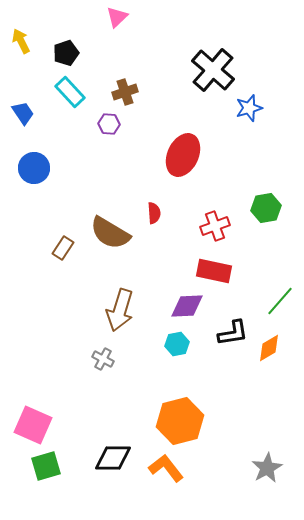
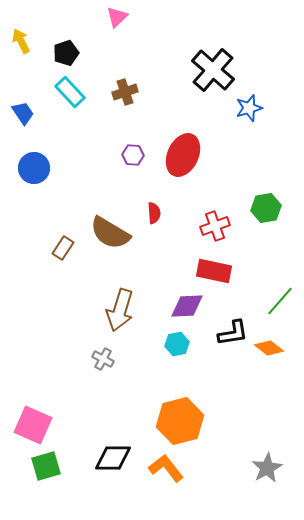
purple hexagon: moved 24 px right, 31 px down
orange diamond: rotated 68 degrees clockwise
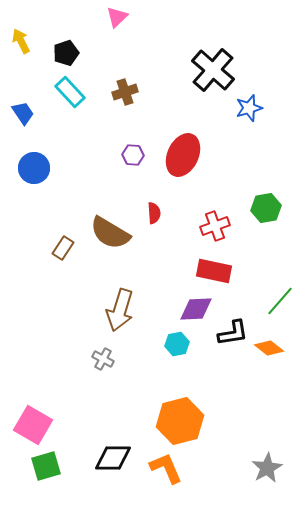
purple diamond: moved 9 px right, 3 px down
pink square: rotated 6 degrees clockwise
orange L-shape: rotated 15 degrees clockwise
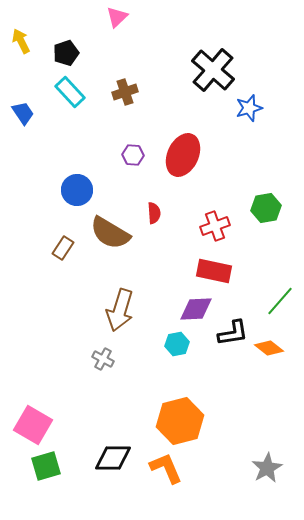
blue circle: moved 43 px right, 22 px down
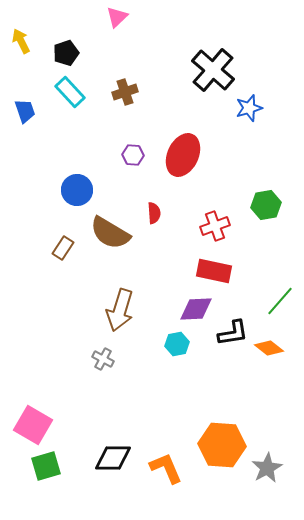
blue trapezoid: moved 2 px right, 2 px up; rotated 15 degrees clockwise
green hexagon: moved 3 px up
orange hexagon: moved 42 px right, 24 px down; rotated 18 degrees clockwise
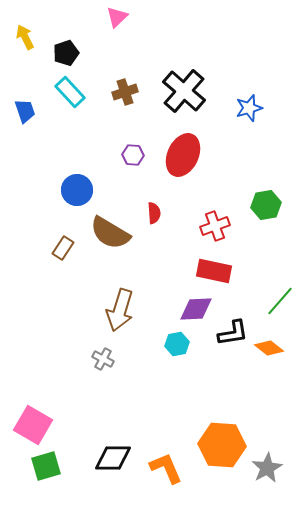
yellow arrow: moved 4 px right, 4 px up
black cross: moved 29 px left, 21 px down
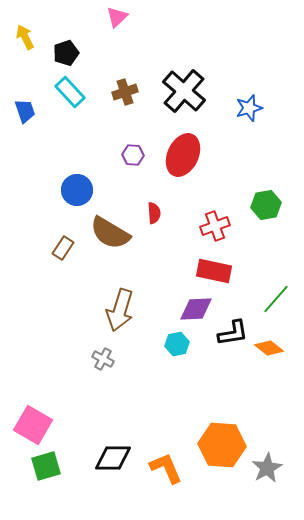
green line: moved 4 px left, 2 px up
